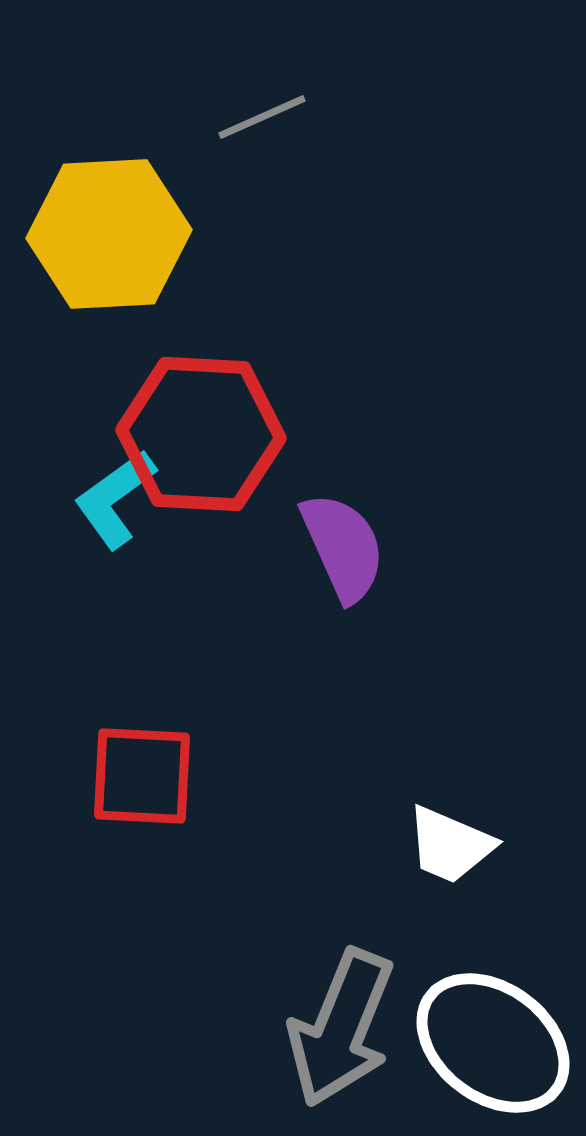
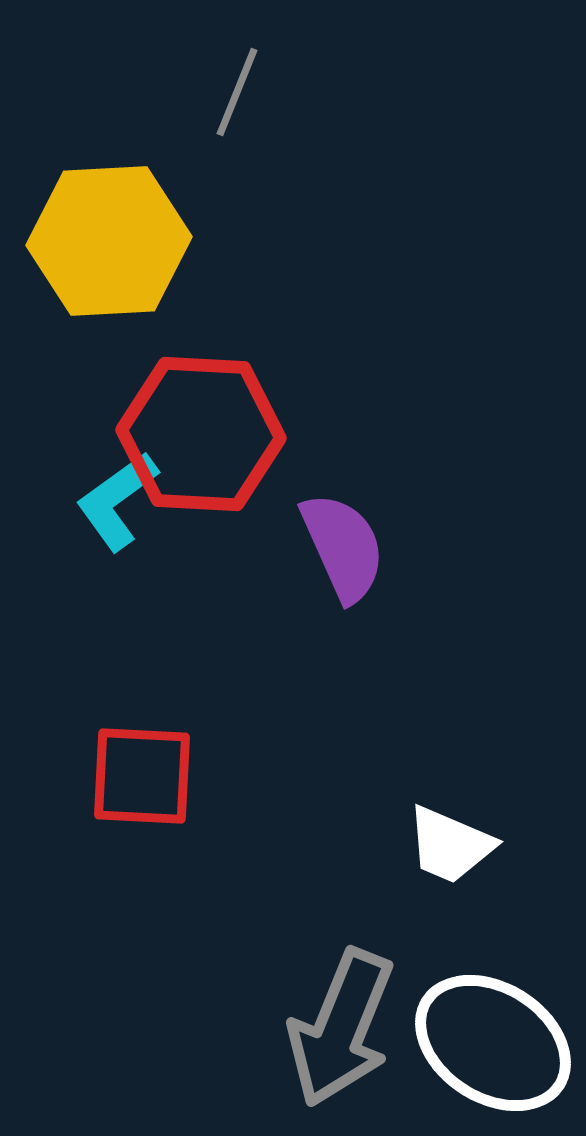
gray line: moved 25 px left, 25 px up; rotated 44 degrees counterclockwise
yellow hexagon: moved 7 px down
cyan L-shape: moved 2 px right, 2 px down
white ellipse: rotated 4 degrees counterclockwise
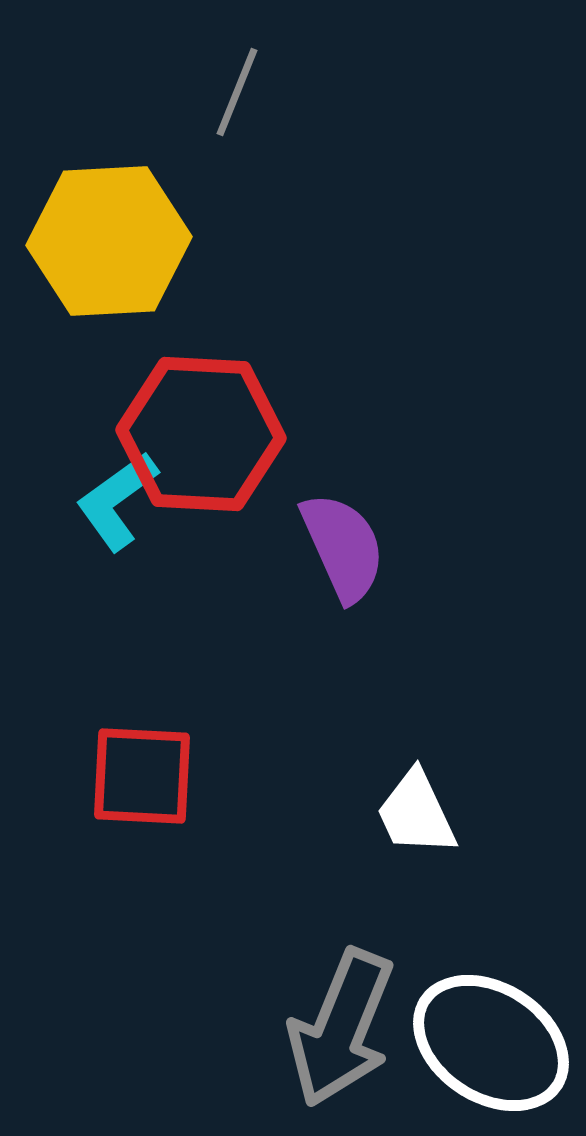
white trapezoid: moved 34 px left, 32 px up; rotated 42 degrees clockwise
white ellipse: moved 2 px left
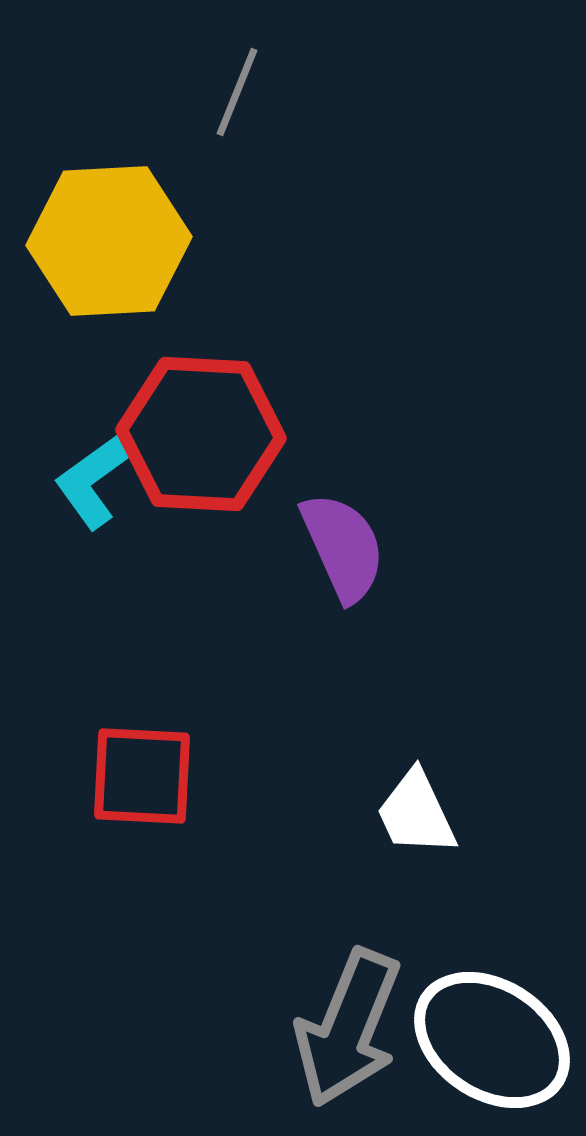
cyan L-shape: moved 22 px left, 22 px up
gray arrow: moved 7 px right
white ellipse: moved 1 px right, 3 px up
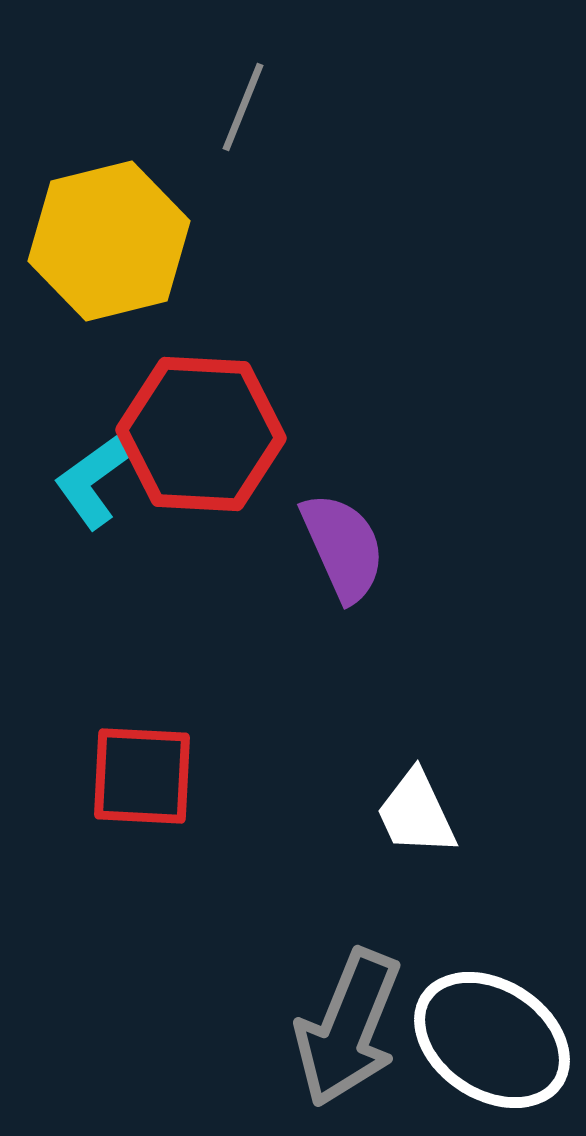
gray line: moved 6 px right, 15 px down
yellow hexagon: rotated 11 degrees counterclockwise
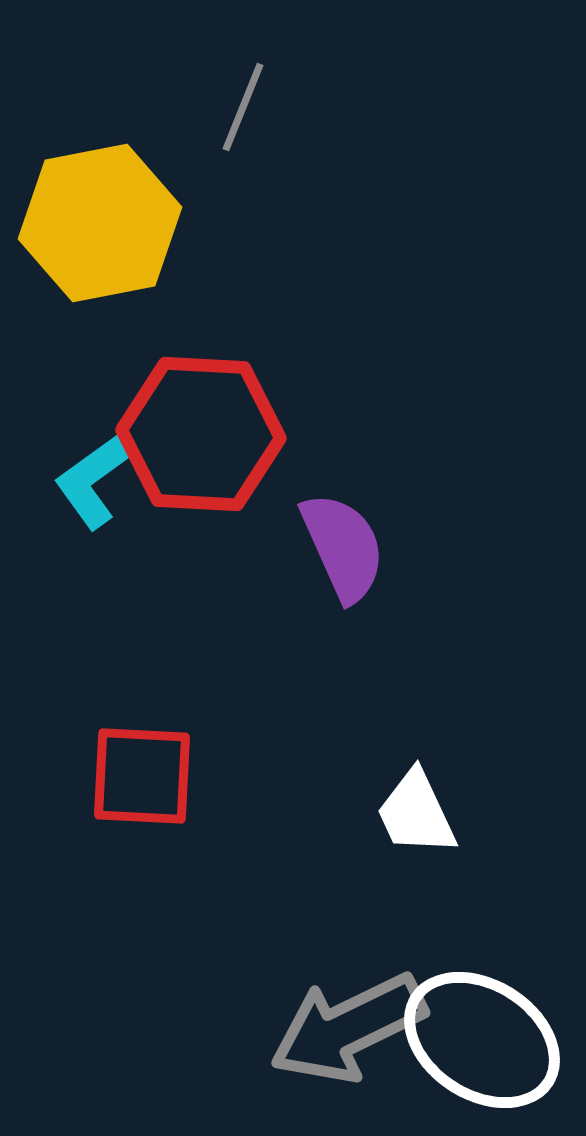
yellow hexagon: moved 9 px left, 18 px up; rotated 3 degrees clockwise
gray arrow: rotated 42 degrees clockwise
white ellipse: moved 10 px left
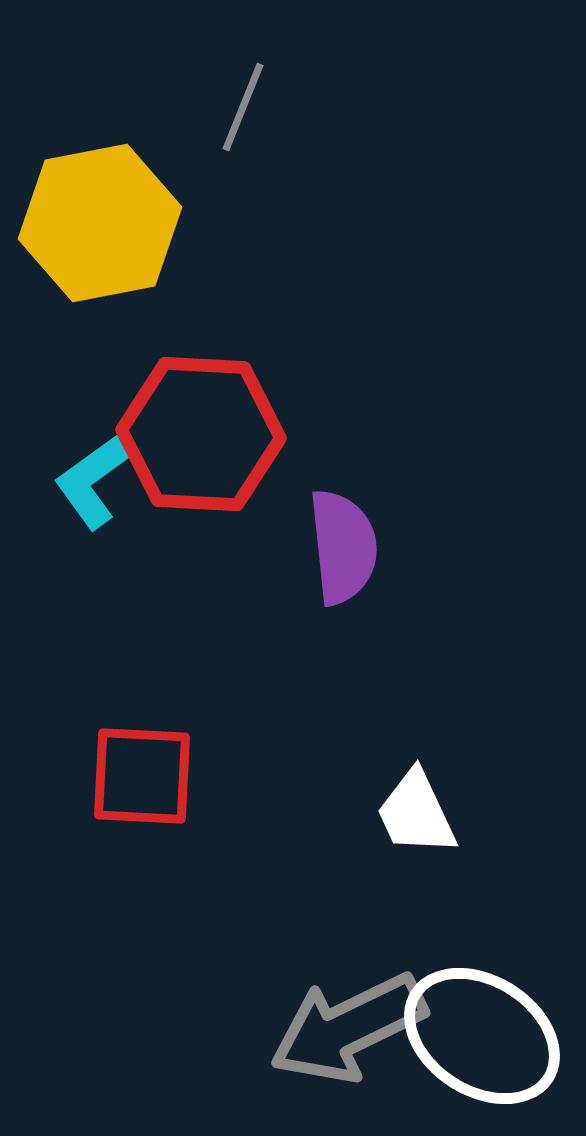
purple semicircle: rotated 18 degrees clockwise
white ellipse: moved 4 px up
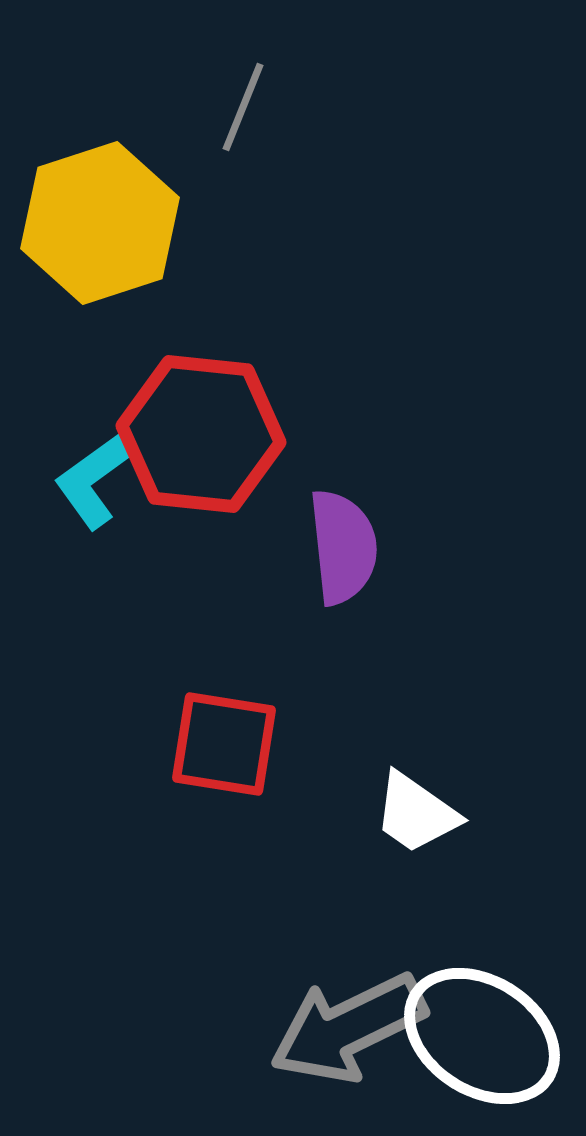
yellow hexagon: rotated 7 degrees counterclockwise
red hexagon: rotated 3 degrees clockwise
red square: moved 82 px right, 32 px up; rotated 6 degrees clockwise
white trapezoid: rotated 30 degrees counterclockwise
